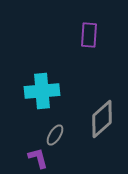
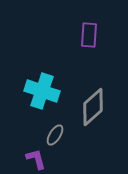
cyan cross: rotated 24 degrees clockwise
gray diamond: moved 9 px left, 12 px up
purple L-shape: moved 2 px left, 1 px down
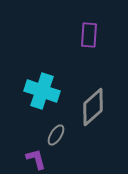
gray ellipse: moved 1 px right
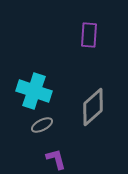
cyan cross: moved 8 px left
gray ellipse: moved 14 px left, 10 px up; rotated 30 degrees clockwise
purple L-shape: moved 20 px right
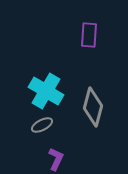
cyan cross: moved 12 px right; rotated 12 degrees clockwise
gray diamond: rotated 33 degrees counterclockwise
purple L-shape: rotated 40 degrees clockwise
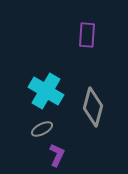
purple rectangle: moved 2 px left
gray ellipse: moved 4 px down
purple L-shape: moved 1 px right, 4 px up
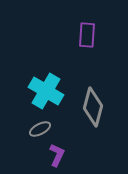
gray ellipse: moved 2 px left
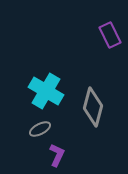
purple rectangle: moved 23 px right; rotated 30 degrees counterclockwise
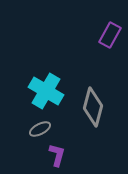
purple rectangle: rotated 55 degrees clockwise
purple L-shape: rotated 10 degrees counterclockwise
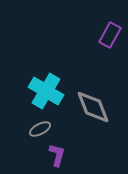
gray diamond: rotated 36 degrees counterclockwise
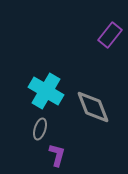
purple rectangle: rotated 10 degrees clockwise
gray ellipse: rotated 45 degrees counterclockwise
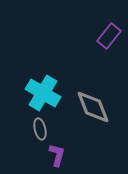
purple rectangle: moved 1 px left, 1 px down
cyan cross: moved 3 px left, 2 px down
gray ellipse: rotated 30 degrees counterclockwise
